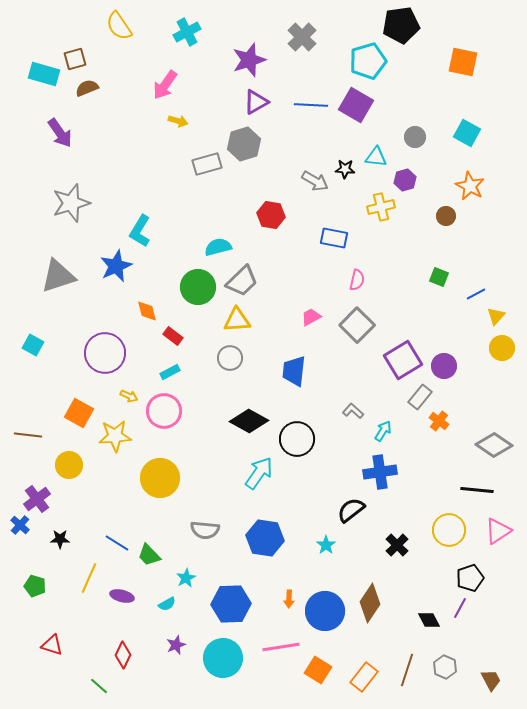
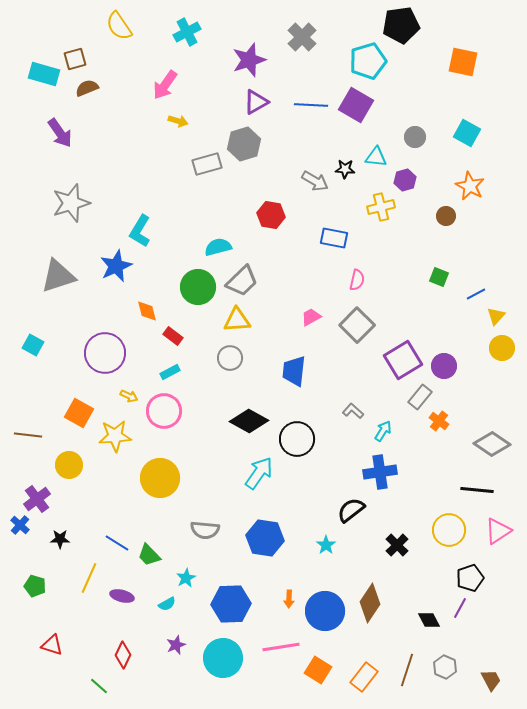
gray diamond at (494, 445): moved 2 px left, 1 px up
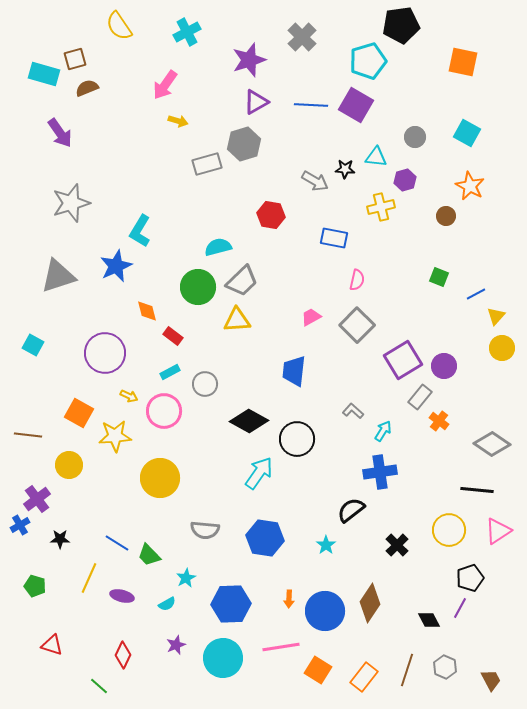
gray circle at (230, 358): moved 25 px left, 26 px down
blue cross at (20, 525): rotated 18 degrees clockwise
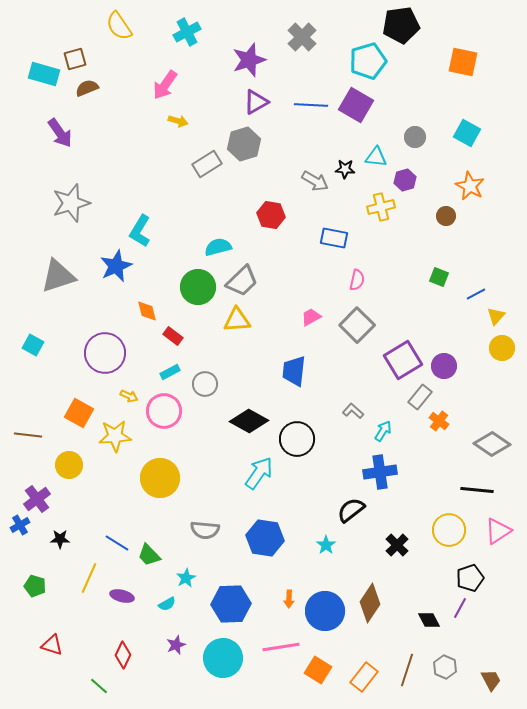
gray rectangle at (207, 164): rotated 16 degrees counterclockwise
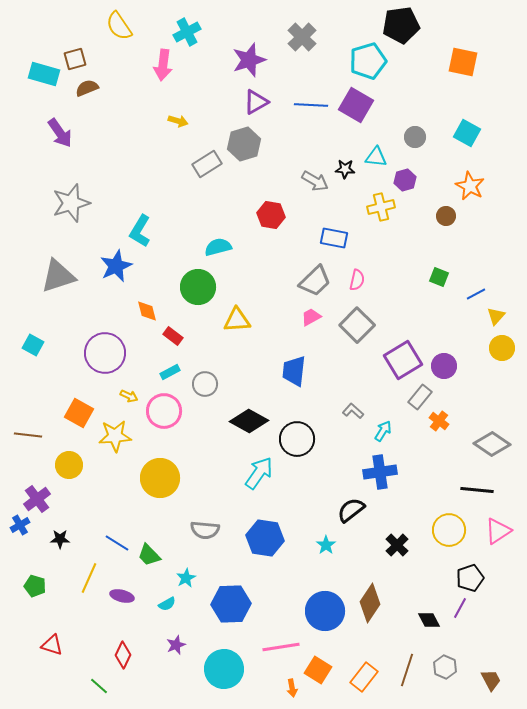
pink arrow at (165, 85): moved 2 px left, 20 px up; rotated 28 degrees counterclockwise
gray trapezoid at (242, 281): moved 73 px right
orange arrow at (289, 599): moved 3 px right, 89 px down; rotated 12 degrees counterclockwise
cyan circle at (223, 658): moved 1 px right, 11 px down
